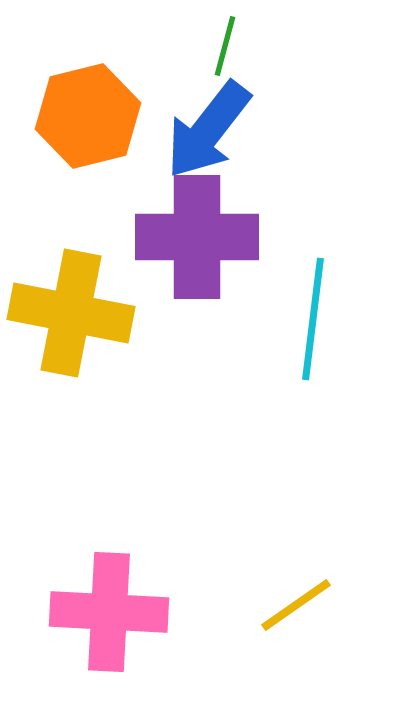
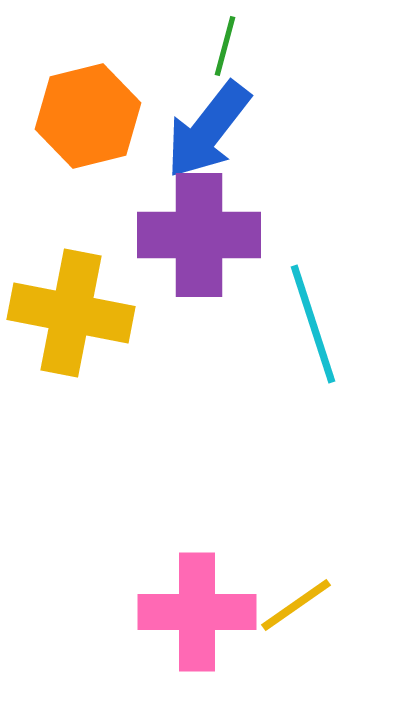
purple cross: moved 2 px right, 2 px up
cyan line: moved 5 px down; rotated 25 degrees counterclockwise
pink cross: moved 88 px right; rotated 3 degrees counterclockwise
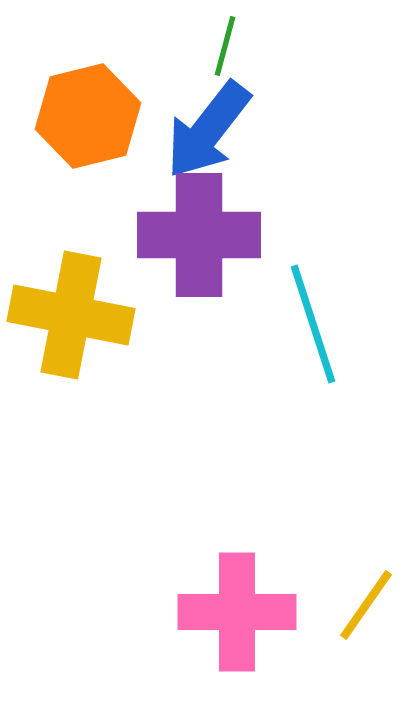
yellow cross: moved 2 px down
yellow line: moved 70 px right; rotated 20 degrees counterclockwise
pink cross: moved 40 px right
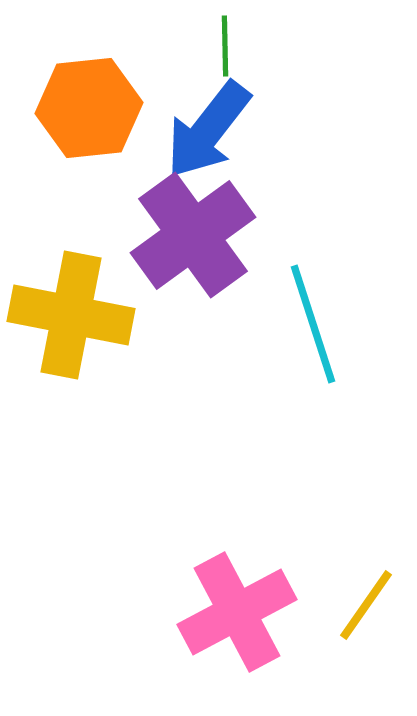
green line: rotated 16 degrees counterclockwise
orange hexagon: moved 1 px right, 8 px up; rotated 8 degrees clockwise
purple cross: moved 6 px left; rotated 36 degrees counterclockwise
pink cross: rotated 28 degrees counterclockwise
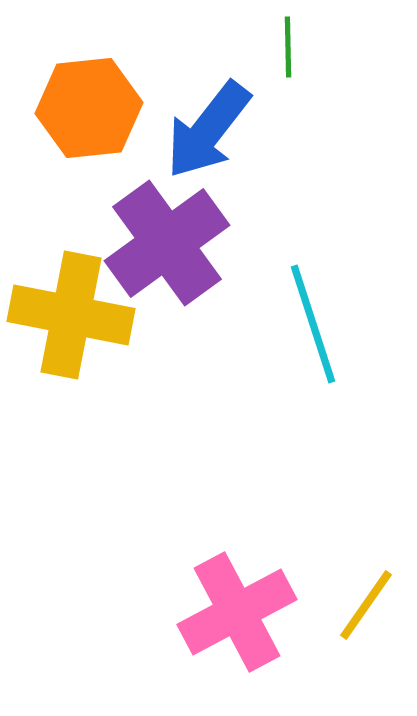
green line: moved 63 px right, 1 px down
purple cross: moved 26 px left, 8 px down
